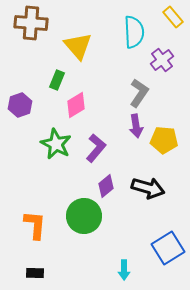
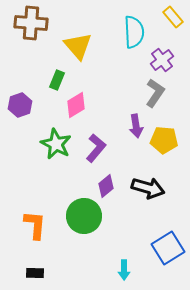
gray L-shape: moved 16 px right
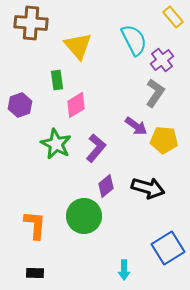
cyan semicircle: moved 8 px down; rotated 24 degrees counterclockwise
green rectangle: rotated 30 degrees counterclockwise
purple arrow: rotated 45 degrees counterclockwise
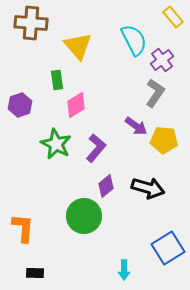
orange L-shape: moved 12 px left, 3 px down
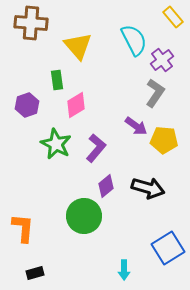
purple hexagon: moved 7 px right
black rectangle: rotated 18 degrees counterclockwise
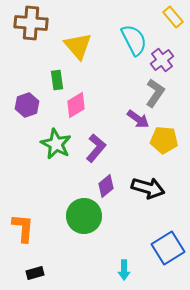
purple arrow: moved 2 px right, 7 px up
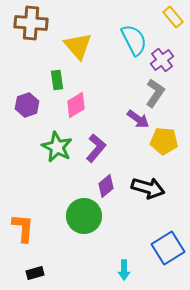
yellow pentagon: moved 1 px down
green star: moved 1 px right, 3 px down
